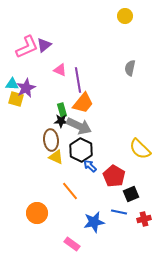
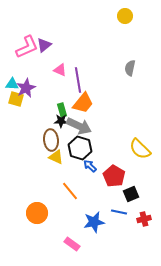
black hexagon: moved 1 px left, 2 px up; rotated 10 degrees counterclockwise
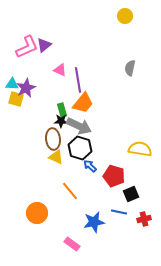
brown ellipse: moved 2 px right, 1 px up
yellow semicircle: rotated 145 degrees clockwise
red pentagon: rotated 15 degrees counterclockwise
